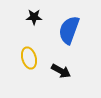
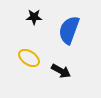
yellow ellipse: rotated 40 degrees counterclockwise
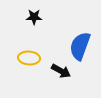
blue semicircle: moved 11 px right, 16 px down
yellow ellipse: rotated 30 degrees counterclockwise
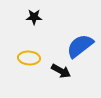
blue semicircle: rotated 32 degrees clockwise
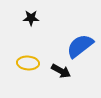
black star: moved 3 px left, 1 px down
yellow ellipse: moved 1 px left, 5 px down
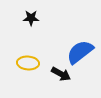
blue semicircle: moved 6 px down
black arrow: moved 3 px down
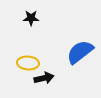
black arrow: moved 17 px left, 4 px down; rotated 42 degrees counterclockwise
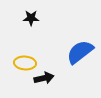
yellow ellipse: moved 3 px left
